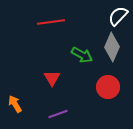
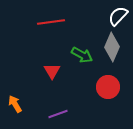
red triangle: moved 7 px up
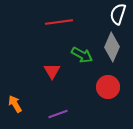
white semicircle: moved 2 px up; rotated 25 degrees counterclockwise
red line: moved 8 px right
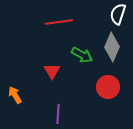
orange arrow: moved 9 px up
purple line: rotated 66 degrees counterclockwise
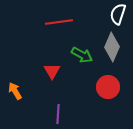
orange arrow: moved 4 px up
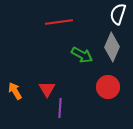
red triangle: moved 5 px left, 18 px down
purple line: moved 2 px right, 6 px up
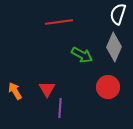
gray diamond: moved 2 px right
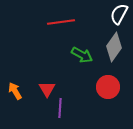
white semicircle: moved 1 px right; rotated 10 degrees clockwise
red line: moved 2 px right
gray diamond: rotated 12 degrees clockwise
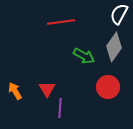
green arrow: moved 2 px right, 1 px down
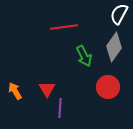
red line: moved 3 px right, 5 px down
green arrow: rotated 35 degrees clockwise
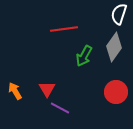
white semicircle: rotated 10 degrees counterclockwise
red line: moved 2 px down
green arrow: rotated 55 degrees clockwise
red circle: moved 8 px right, 5 px down
purple line: rotated 66 degrees counterclockwise
